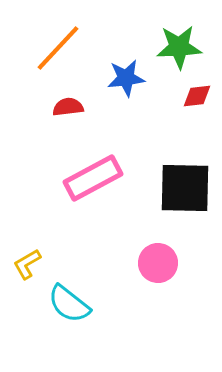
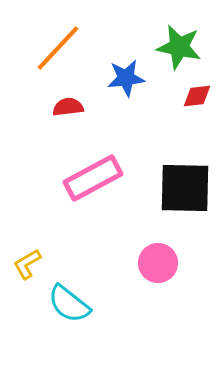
green star: rotated 15 degrees clockwise
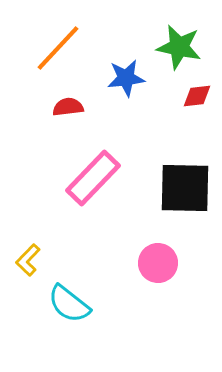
pink rectangle: rotated 18 degrees counterclockwise
yellow L-shape: moved 1 px right, 4 px up; rotated 16 degrees counterclockwise
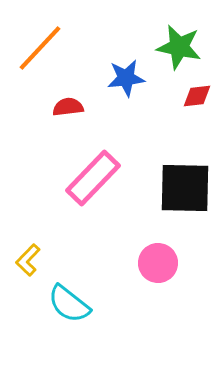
orange line: moved 18 px left
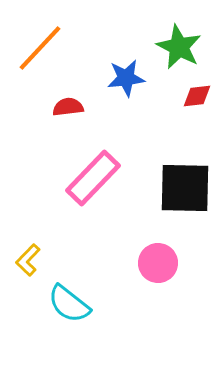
green star: rotated 15 degrees clockwise
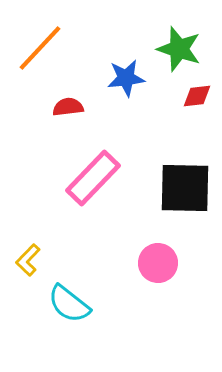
green star: moved 2 px down; rotated 9 degrees counterclockwise
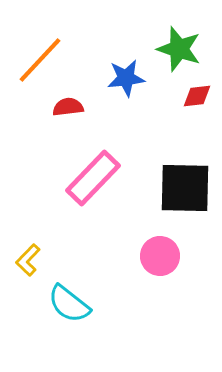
orange line: moved 12 px down
pink circle: moved 2 px right, 7 px up
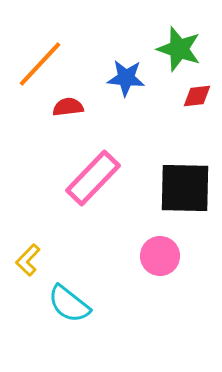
orange line: moved 4 px down
blue star: rotated 12 degrees clockwise
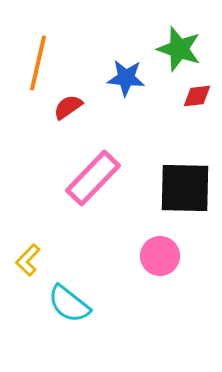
orange line: moved 2 px left, 1 px up; rotated 30 degrees counterclockwise
red semicircle: rotated 28 degrees counterclockwise
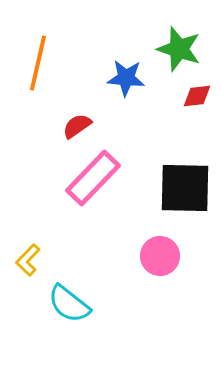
red semicircle: moved 9 px right, 19 px down
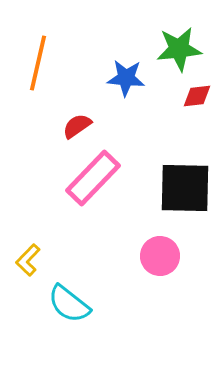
green star: rotated 24 degrees counterclockwise
